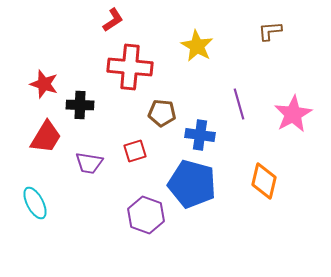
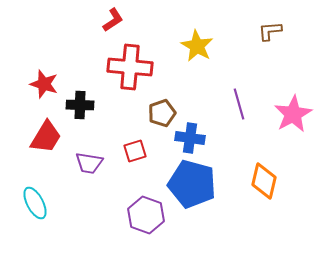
brown pentagon: rotated 24 degrees counterclockwise
blue cross: moved 10 px left, 3 px down
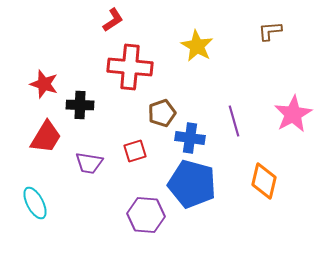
purple line: moved 5 px left, 17 px down
purple hexagon: rotated 15 degrees counterclockwise
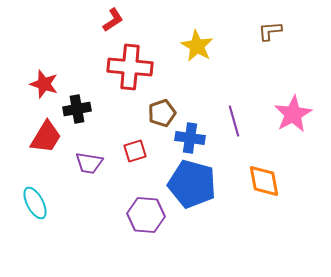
black cross: moved 3 px left, 4 px down; rotated 12 degrees counterclockwise
orange diamond: rotated 24 degrees counterclockwise
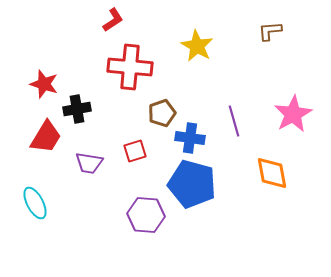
orange diamond: moved 8 px right, 8 px up
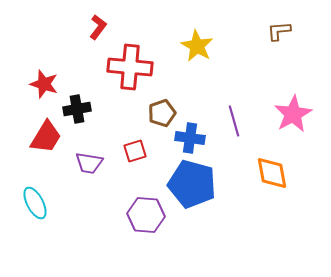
red L-shape: moved 15 px left, 7 px down; rotated 20 degrees counterclockwise
brown L-shape: moved 9 px right
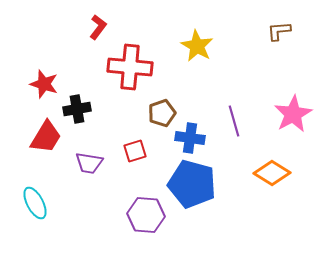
orange diamond: rotated 48 degrees counterclockwise
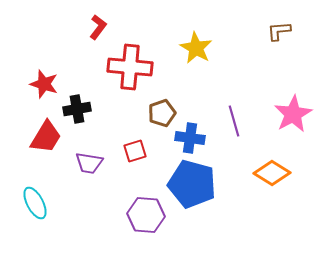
yellow star: moved 1 px left, 2 px down
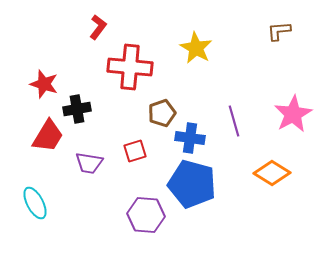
red trapezoid: moved 2 px right, 1 px up
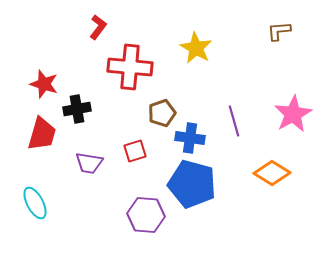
red trapezoid: moved 6 px left, 2 px up; rotated 15 degrees counterclockwise
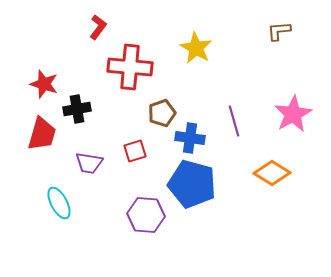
cyan ellipse: moved 24 px right
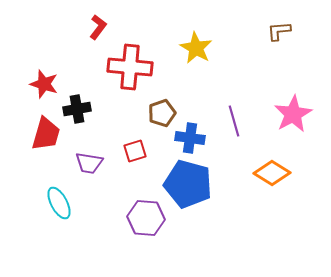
red trapezoid: moved 4 px right
blue pentagon: moved 4 px left
purple hexagon: moved 3 px down
